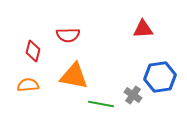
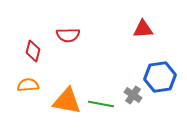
orange triangle: moved 7 px left, 25 px down
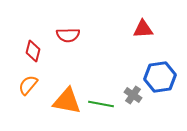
orange semicircle: rotated 45 degrees counterclockwise
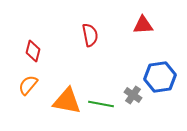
red triangle: moved 4 px up
red semicircle: moved 22 px right; rotated 100 degrees counterclockwise
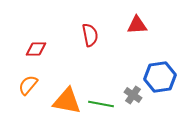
red triangle: moved 6 px left
red diamond: moved 3 px right, 2 px up; rotated 75 degrees clockwise
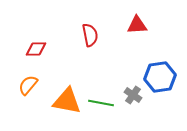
green line: moved 1 px up
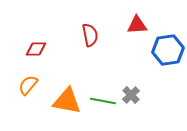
blue hexagon: moved 8 px right, 27 px up
gray cross: moved 2 px left; rotated 12 degrees clockwise
green line: moved 2 px right, 2 px up
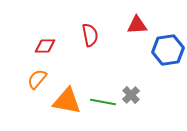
red diamond: moved 9 px right, 3 px up
orange semicircle: moved 9 px right, 6 px up
green line: moved 1 px down
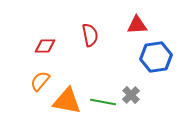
blue hexagon: moved 12 px left, 7 px down
orange semicircle: moved 3 px right, 2 px down
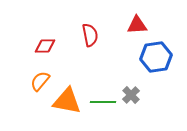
green line: rotated 10 degrees counterclockwise
